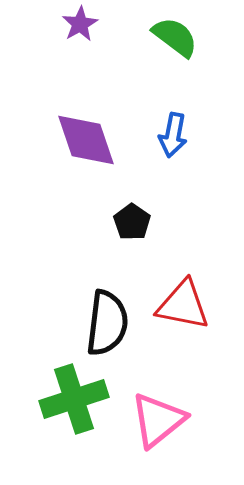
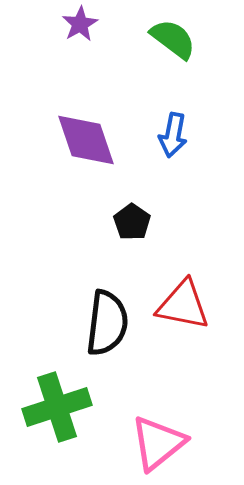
green semicircle: moved 2 px left, 2 px down
green cross: moved 17 px left, 8 px down
pink triangle: moved 23 px down
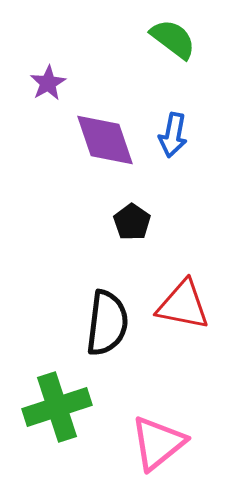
purple star: moved 32 px left, 59 px down
purple diamond: moved 19 px right
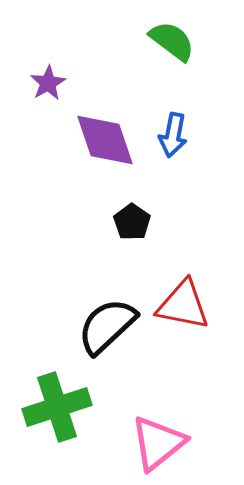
green semicircle: moved 1 px left, 2 px down
black semicircle: moved 3 px down; rotated 140 degrees counterclockwise
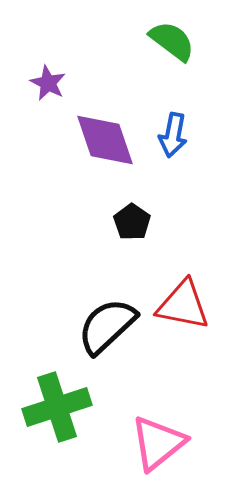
purple star: rotated 15 degrees counterclockwise
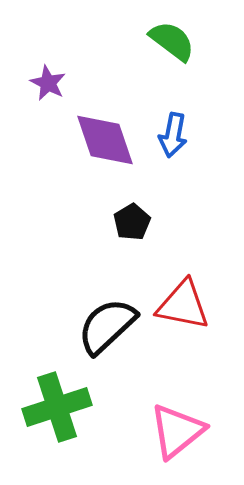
black pentagon: rotated 6 degrees clockwise
pink triangle: moved 19 px right, 12 px up
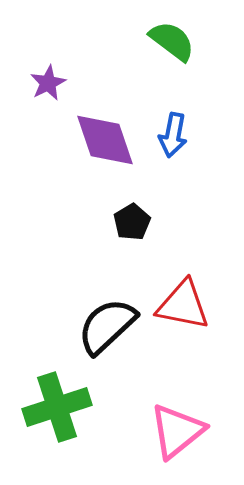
purple star: rotated 18 degrees clockwise
